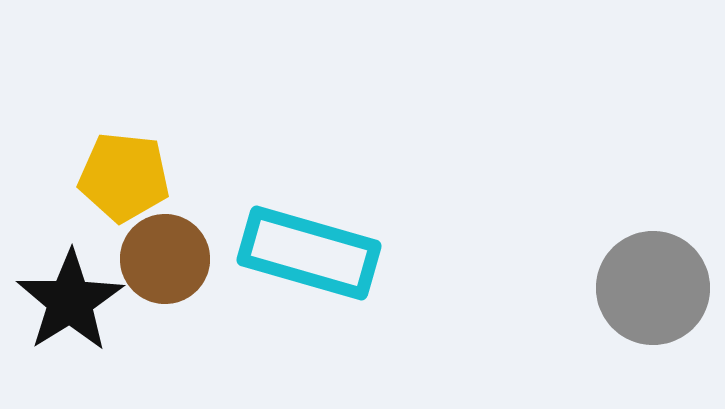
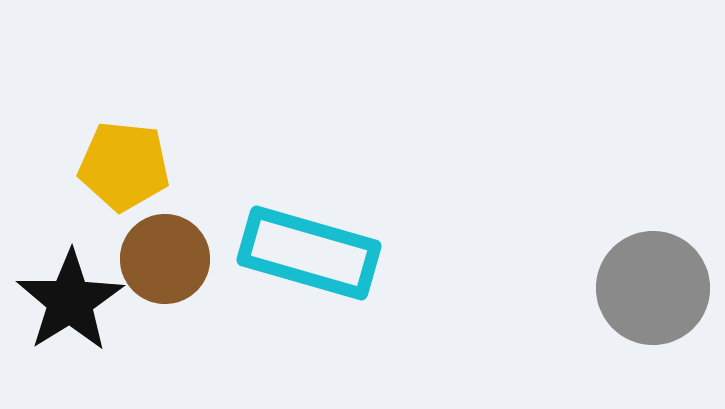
yellow pentagon: moved 11 px up
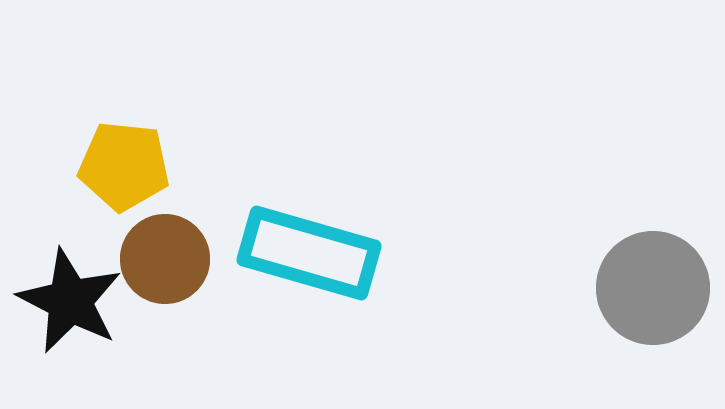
black star: rotated 13 degrees counterclockwise
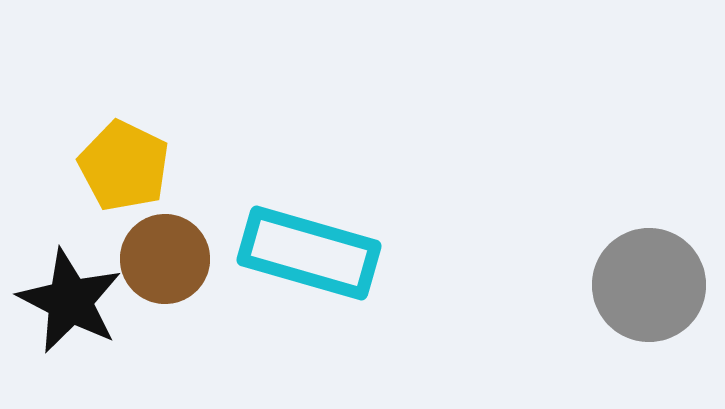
yellow pentagon: rotated 20 degrees clockwise
gray circle: moved 4 px left, 3 px up
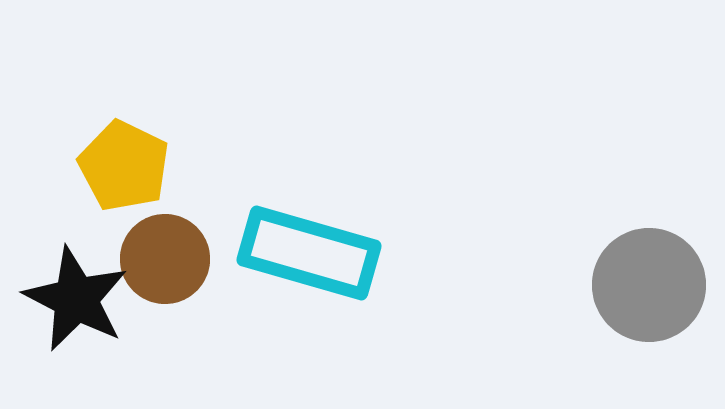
black star: moved 6 px right, 2 px up
